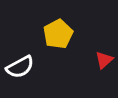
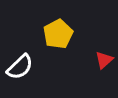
white semicircle: rotated 16 degrees counterclockwise
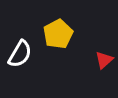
white semicircle: moved 13 px up; rotated 16 degrees counterclockwise
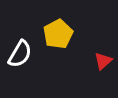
red triangle: moved 1 px left, 1 px down
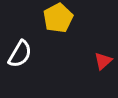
yellow pentagon: moved 16 px up
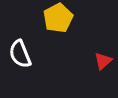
white semicircle: rotated 128 degrees clockwise
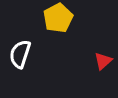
white semicircle: rotated 40 degrees clockwise
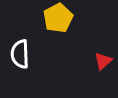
white semicircle: rotated 20 degrees counterclockwise
